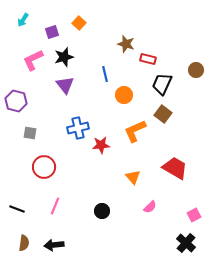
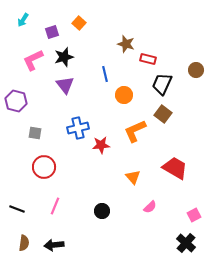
gray square: moved 5 px right
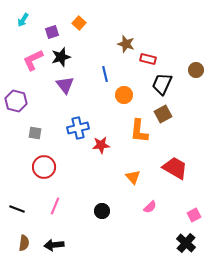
black star: moved 3 px left
brown square: rotated 24 degrees clockwise
orange L-shape: moved 4 px right; rotated 60 degrees counterclockwise
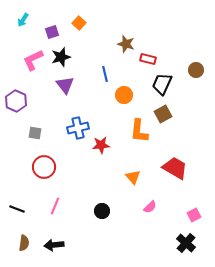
purple hexagon: rotated 10 degrees clockwise
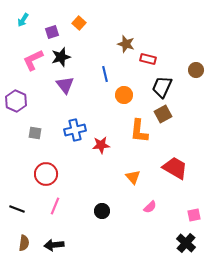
black trapezoid: moved 3 px down
blue cross: moved 3 px left, 2 px down
red circle: moved 2 px right, 7 px down
pink square: rotated 16 degrees clockwise
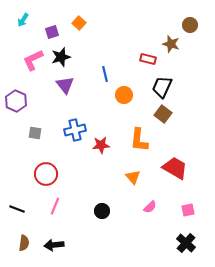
brown star: moved 45 px right
brown circle: moved 6 px left, 45 px up
brown square: rotated 24 degrees counterclockwise
orange L-shape: moved 9 px down
pink square: moved 6 px left, 5 px up
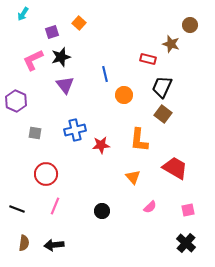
cyan arrow: moved 6 px up
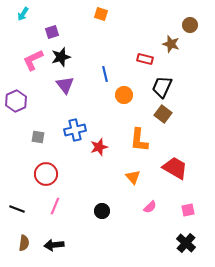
orange square: moved 22 px right, 9 px up; rotated 24 degrees counterclockwise
red rectangle: moved 3 px left
purple hexagon: rotated 10 degrees clockwise
gray square: moved 3 px right, 4 px down
red star: moved 2 px left, 2 px down; rotated 12 degrees counterclockwise
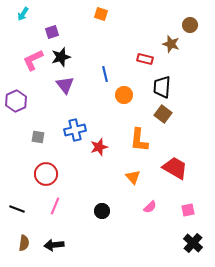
black trapezoid: rotated 20 degrees counterclockwise
black cross: moved 7 px right
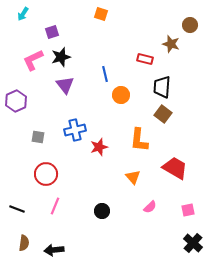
orange circle: moved 3 px left
black arrow: moved 5 px down
